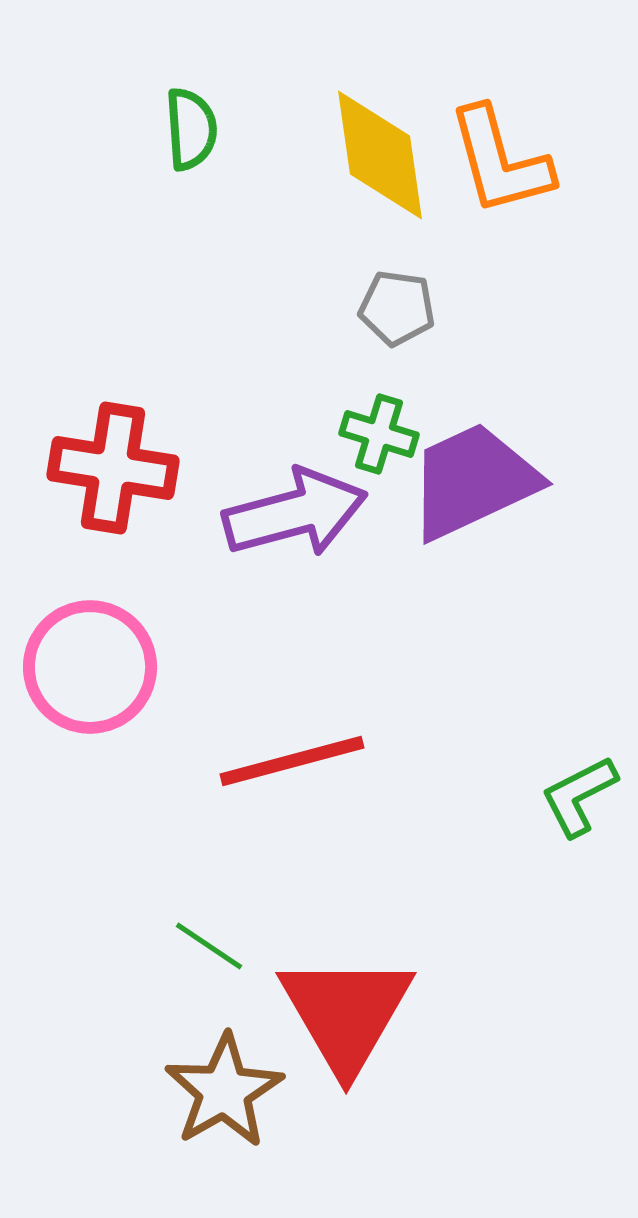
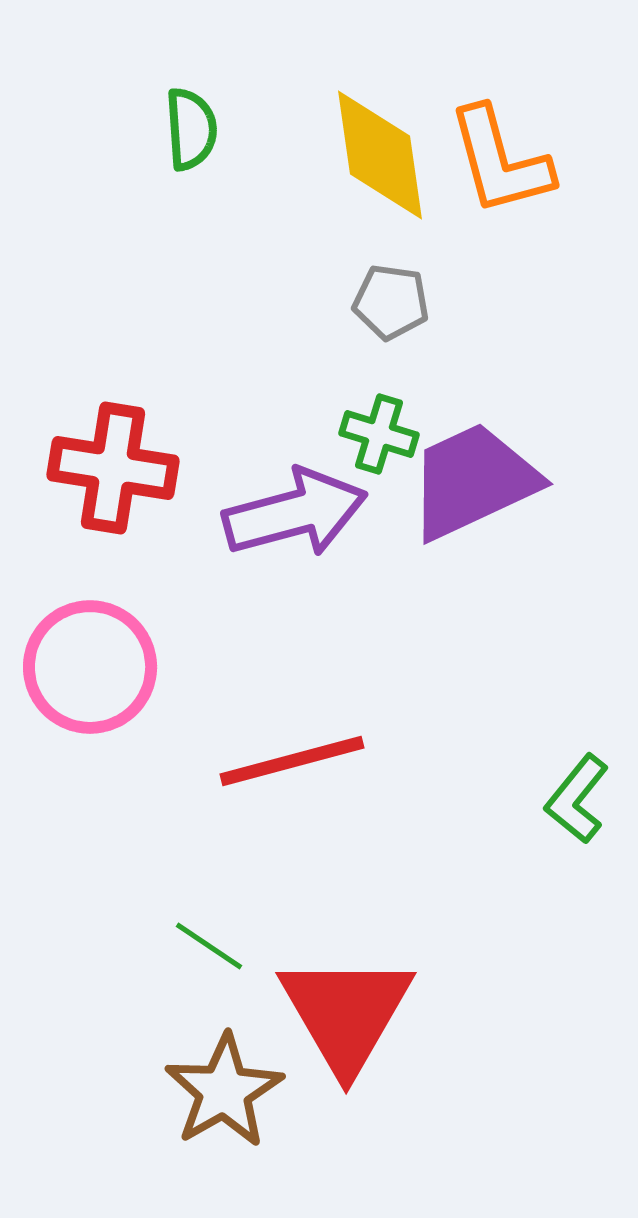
gray pentagon: moved 6 px left, 6 px up
green L-shape: moved 2 px left, 3 px down; rotated 24 degrees counterclockwise
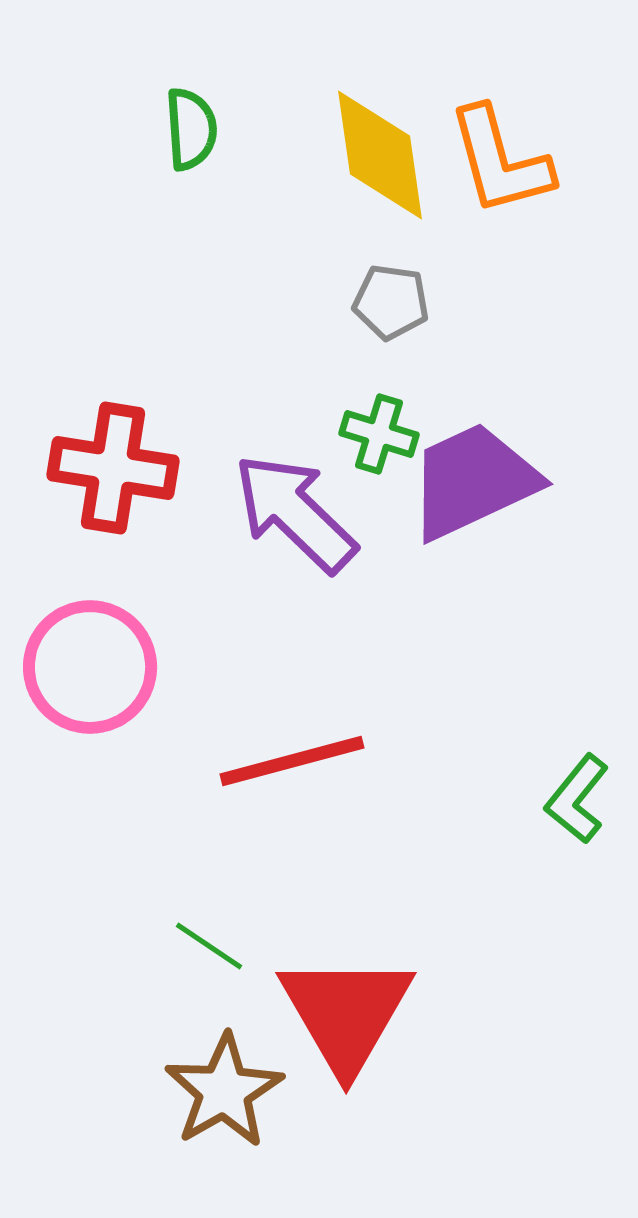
purple arrow: rotated 121 degrees counterclockwise
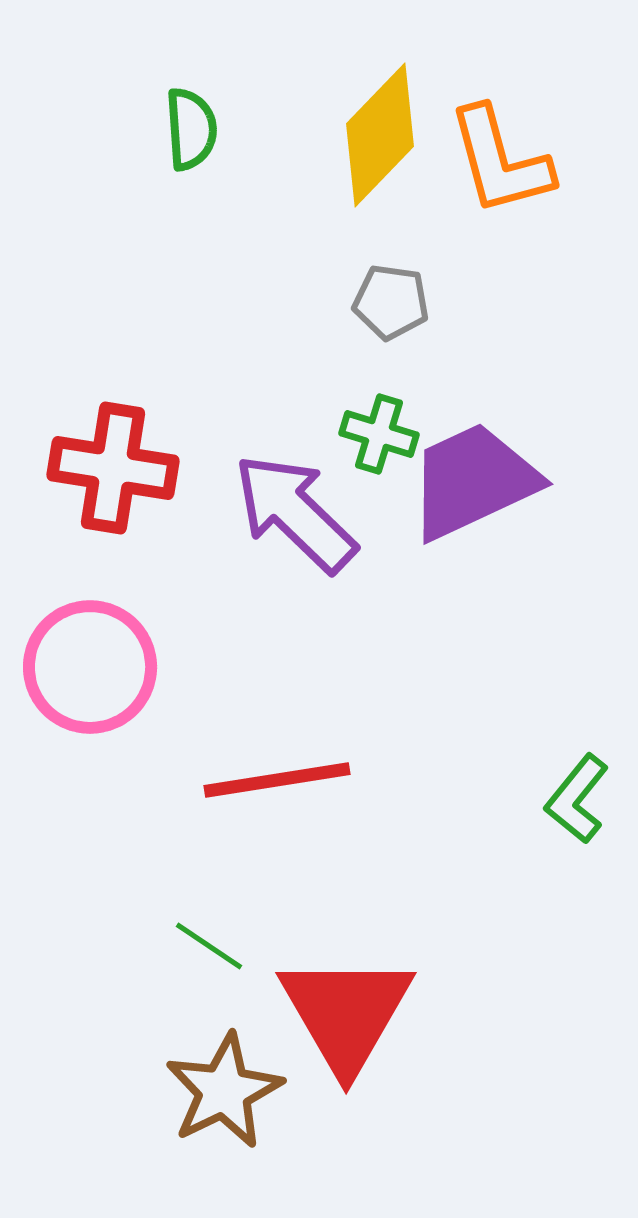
yellow diamond: moved 20 px up; rotated 52 degrees clockwise
red line: moved 15 px left, 19 px down; rotated 6 degrees clockwise
brown star: rotated 4 degrees clockwise
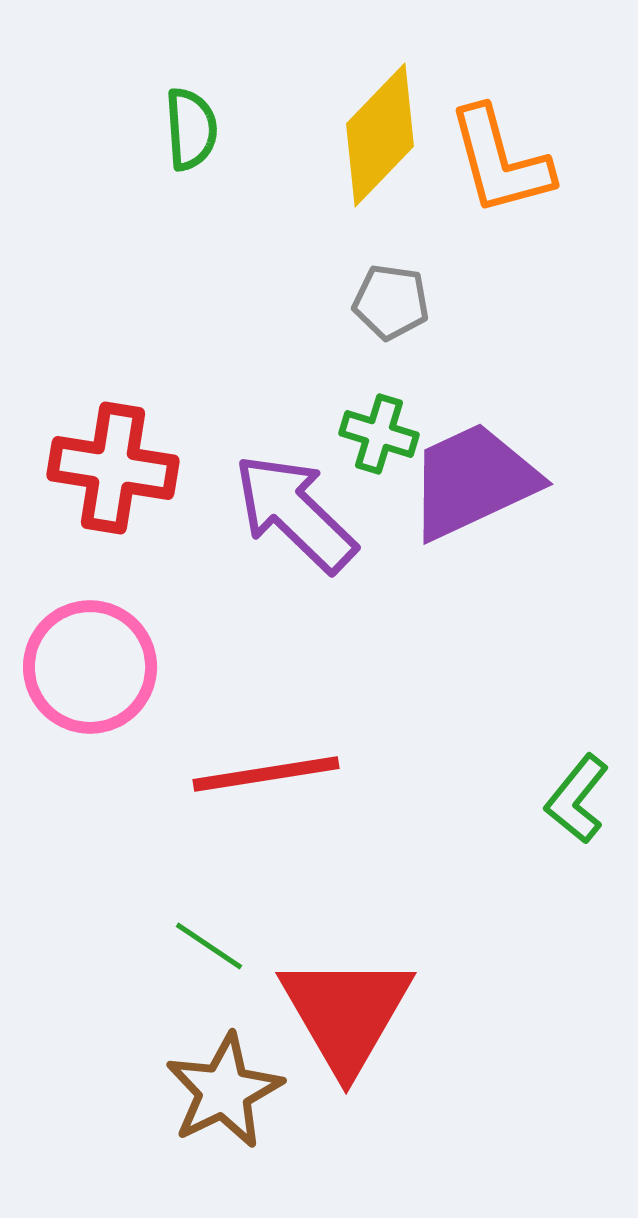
red line: moved 11 px left, 6 px up
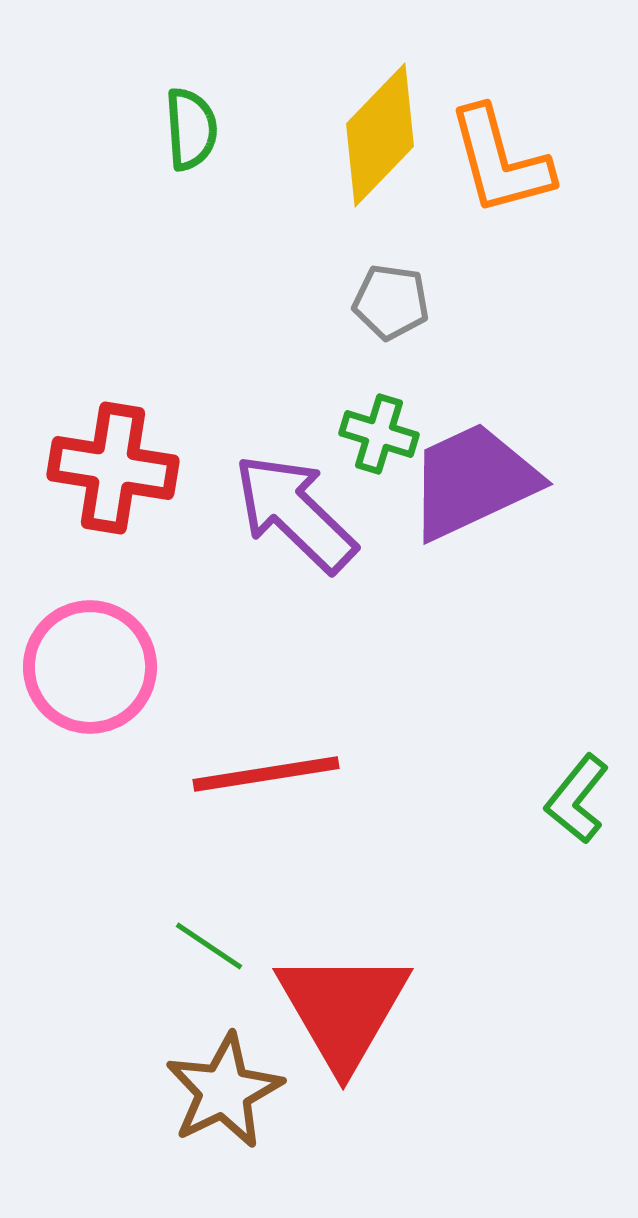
red triangle: moved 3 px left, 4 px up
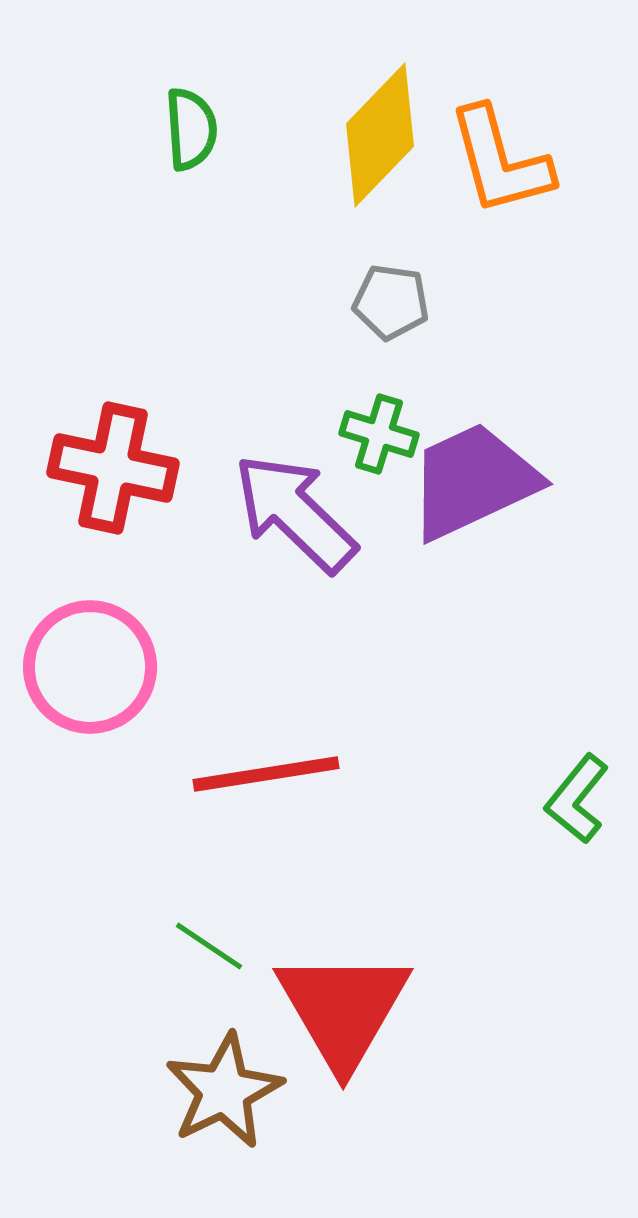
red cross: rotated 3 degrees clockwise
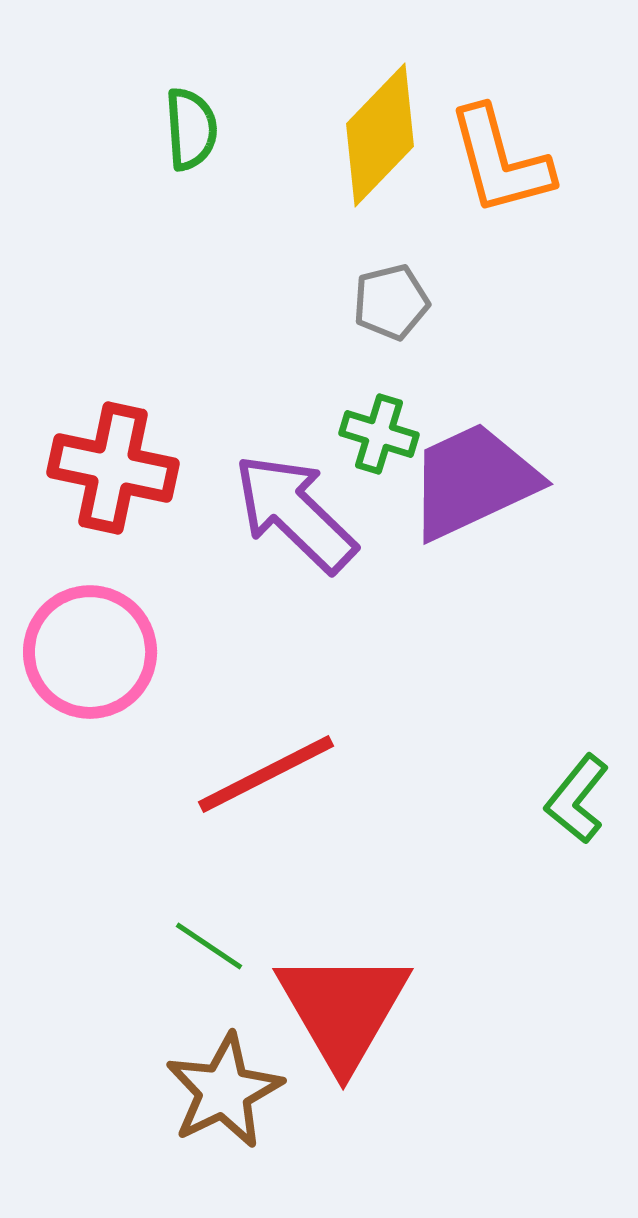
gray pentagon: rotated 22 degrees counterclockwise
pink circle: moved 15 px up
red line: rotated 18 degrees counterclockwise
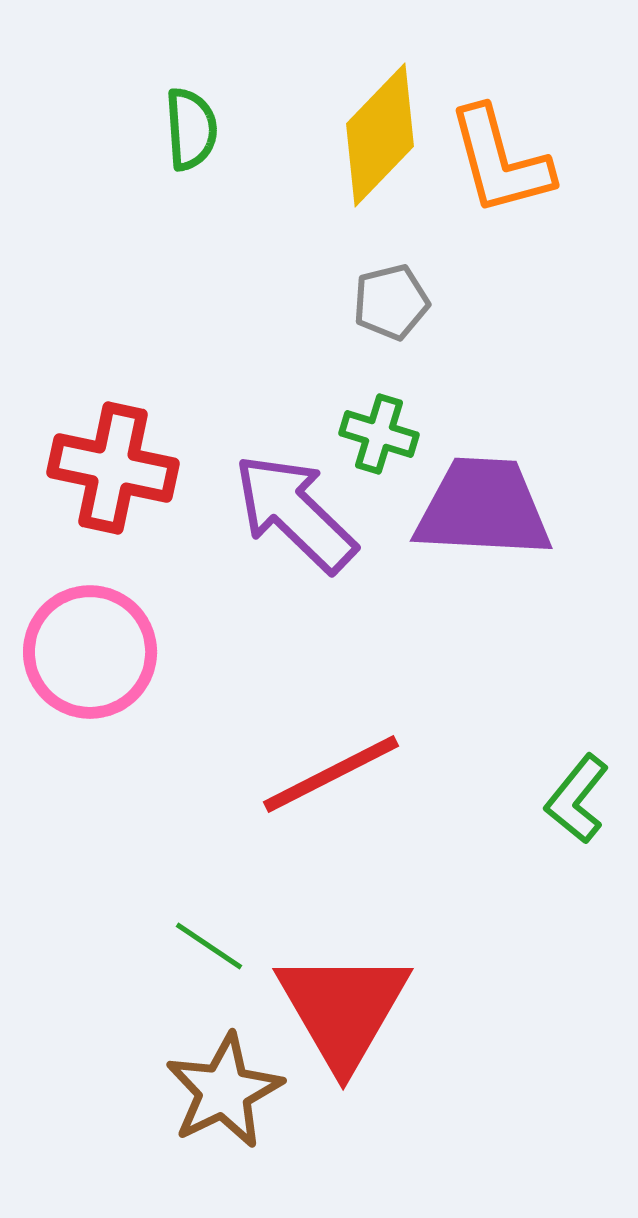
purple trapezoid: moved 10 px right, 27 px down; rotated 28 degrees clockwise
red line: moved 65 px right
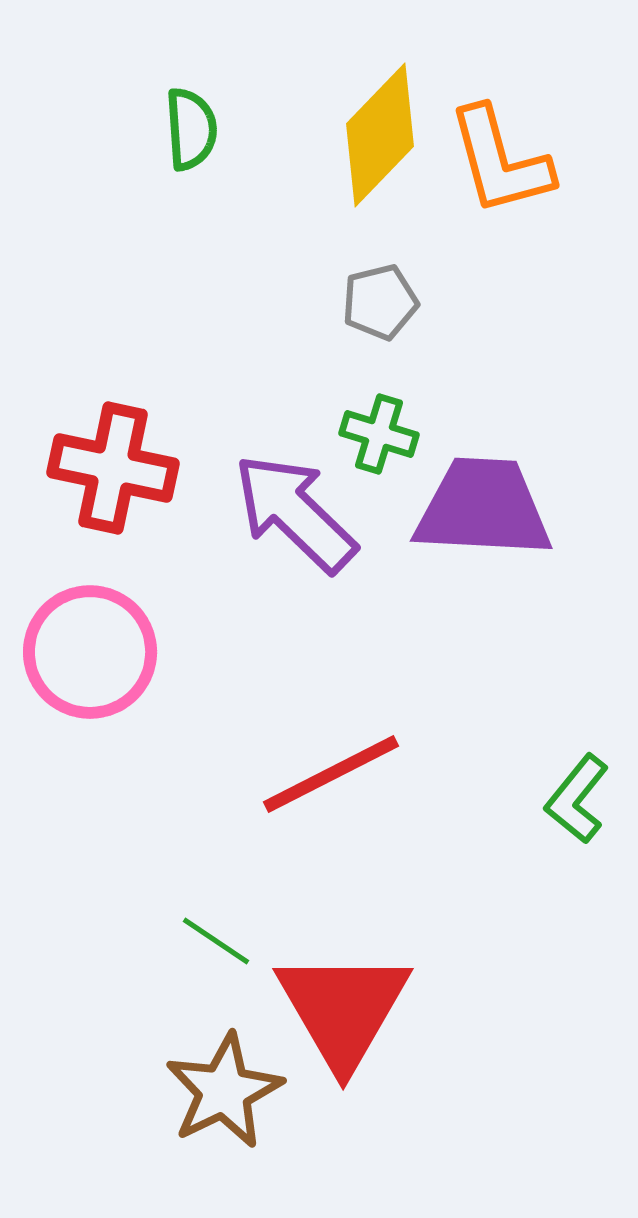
gray pentagon: moved 11 px left
green line: moved 7 px right, 5 px up
